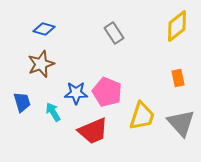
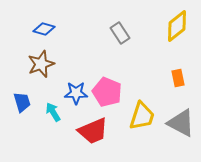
gray rectangle: moved 6 px right
gray triangle: rotated 20 degrees counterclockwise
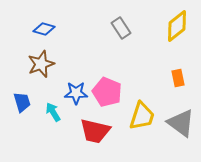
gray rectangle: moved 1 px right, 5 px up
gray triangle: rotated 8 degrees clockwise
red trapezoid: moved 2 px right; rotated 36 degrees clockwise
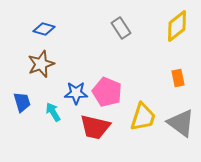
yellow trapezoid: moved 1 px right, 1 px down
red trapezoid: moved 4 px up
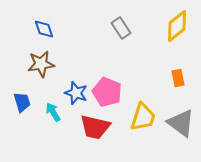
blue diamond: rotated 55 degrees clockwise
brown star: rotated 12 degrees clockwise
blue star: rotated 20 degrees clockwise
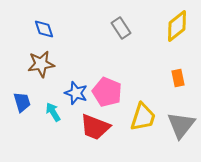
gray triangle: moved 2 px down; rotated 32 degrees clockwise
red trapezoid: rotated 8 degrees clockwise
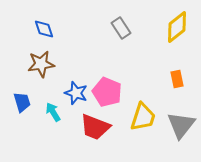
yellow diamond: moved 1 px down
orange rectangle: moved 1 px left, 1 px down
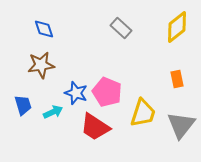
gray rectangle: rotated 15 degrees counterclockwise
brown star: moved 1 px down
blue trapezoid: moved 1 px right, 3 px down
cyan arrow: rotated 96 degrees clockwise
yellow trapezoid: moved 4 px up
red trapezoid: rotated 12 degrees clockwise
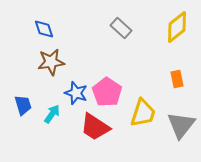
brown star: moved 10 px right, 3 px up
pink pentagon: rotated 12 degrees clockwise
cyan arrow: moved 1 px left, 2 px down; rotated 30 degrees counterclockwise
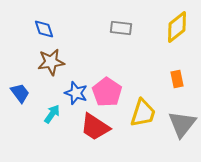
gray rectangle: rotated 35 degrees counterclockwise
blue trapezoid: moved 3 px left, 12 px up; rotated 20 degrees counterclockwise
gray triangle: moved 1 px right, 1 px up
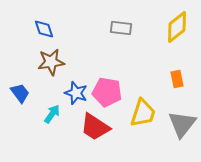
pink pentagon: rotated 24 degrees counterclockwise
